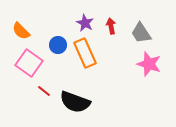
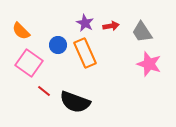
red arrow: rotated 91 degrees clockwise
gray trapezoid: moved 1 px right, 1 px up
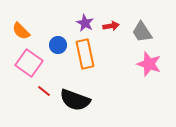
orange rectangle: moved 1 px down; rotated 12 degrees clockwise
black semicircle: moved 2 px up
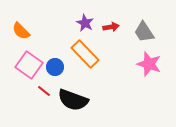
red arrow: moved 1 px down
gray trapezoid: moved 2 px right
blue circle: moved 3 px left, 22 px down
orange rectangle: rotated 32 degrees counterclockwise
pink square: moved 2 px down
black semicircle: moved 2 px left
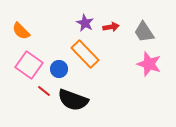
blue circle: moved 4 px right, 2 px down
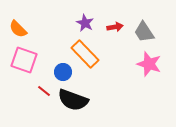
red arrow: moved 4 px right
orange semicircle: moved 3 px left, 2 px up
pink square: moved 5 px left, 5 px up; rotated 16 degrees counterclockwise
blue circle: moved 4 px right, 3 px down
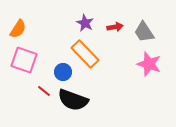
orange semicircle: rotated 102 degrees counterclockwise
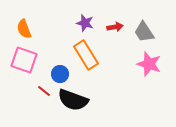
purple star: rotated 12 degrees counterclockwise
orange semicircle: moved 6 px right; rotated 126 degrees clockwise
orange rectangle: moved 1 px right, 1 px down; rotated 12 degrees clockwise
blue circle: moved 3 px left, 2 px down
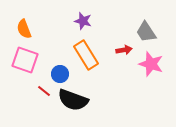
purple star: moved 2 px left, 2 px up
red arrow: moved 9 px right, 23 px down
gray trapezoid: moved 2 px right
pink square: moved 1 px right
pink star: moved 2 px right
